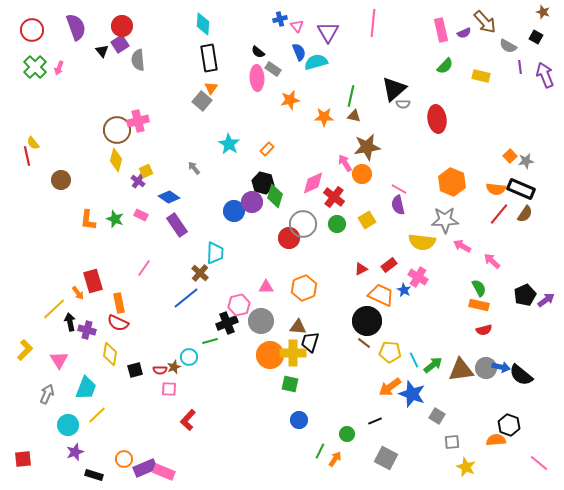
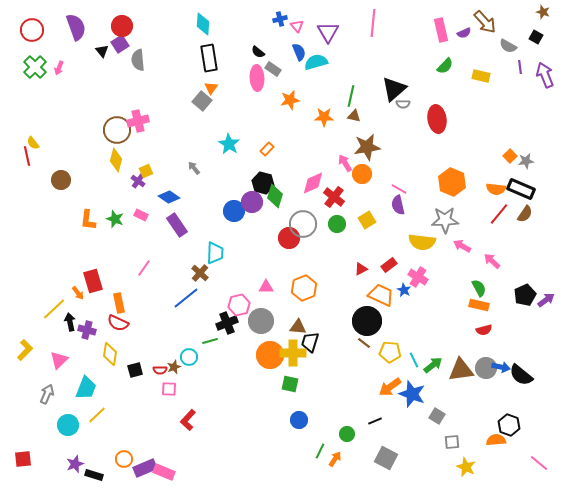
pink triangle at (59, 360): rotated 18 degrees clockwise
purple star at (75, 452): moved 12 px down
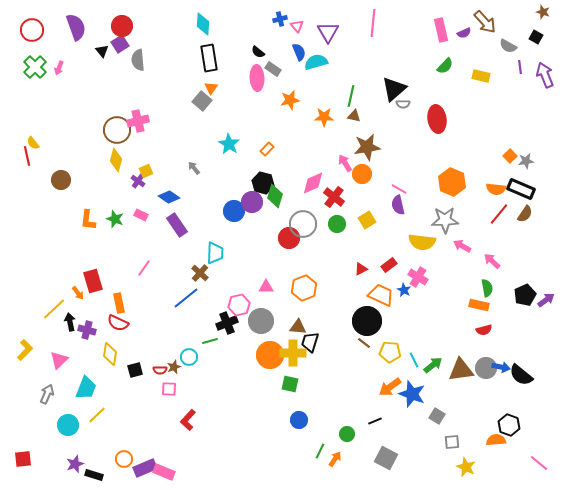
green semicircle at (479, 288): moved 8 px right; rotated 18 degrees clockwise
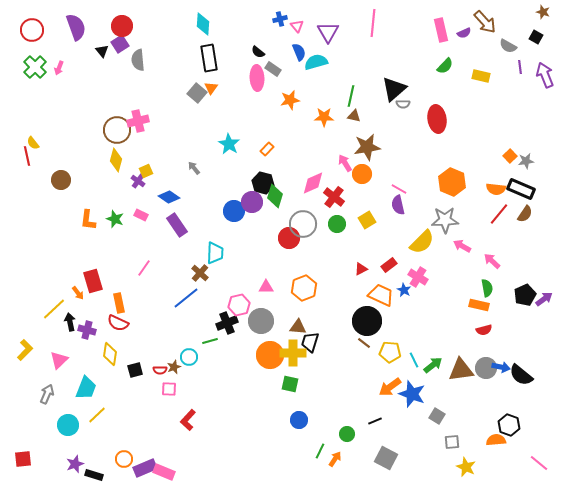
gray square at (202, 101): moved 5 px left, 8 px up
yellow semicircle at (422, 242): rotated 52 degrees counterclockwise
purple arrow at (546, 300): moved 2 px left, 1 px up
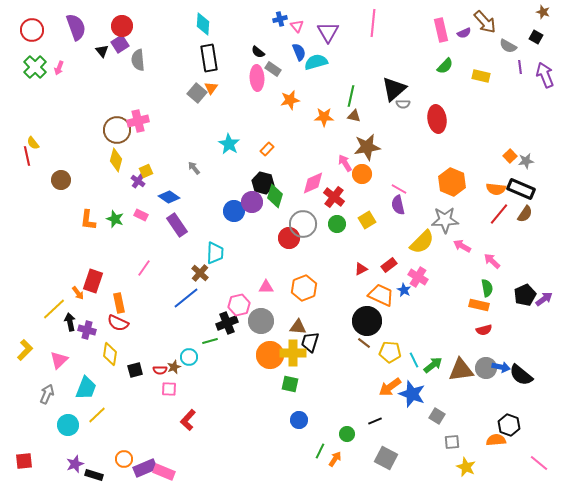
red rectangle at (93, 281): rotated 35 degrees clockwise
red square at (23, 459): moved 1 px right, 2 px down
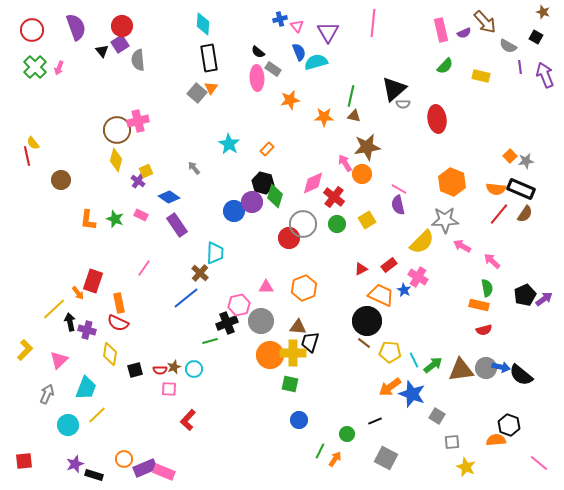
cyan circle at (189, 357): moved 5 px right, 12 px down
